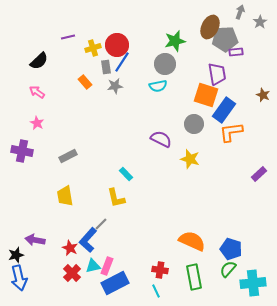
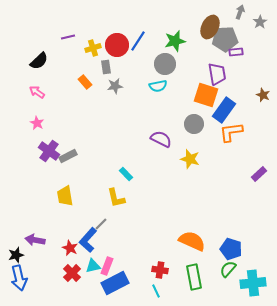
blue line at (122, 62): moved 16 px right, 21 px up
purple cross at (22, 151): moved 27 px right; rotated 25 degrees clockwise
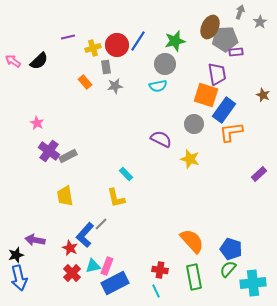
pink arrow at (37, 92): moved 24 px left, 31 px up
blue L-shape at (88, 240): moved 3 px left, 5 px up
orange semicircle at (192, 241): rotated 24 degrees clockwise
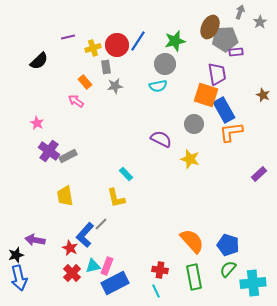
pink arrow at (13, 61): moved 63 px right, 40 px down
blue rectangle at (224, 110): rotated 65 degrees counterclockwise
blue pentagon at (231, 249): moved 3 px left, 4 px up
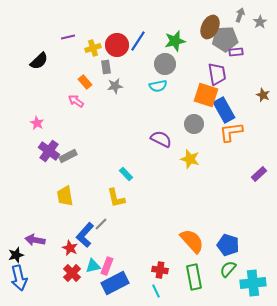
gray arrow at (240, 12): moved 3 px down
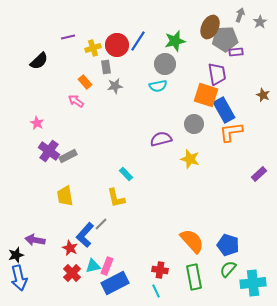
purple semicircle at (161, 139): rotated 40 degrees counterclockwise
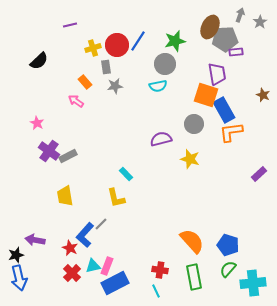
purple line at (68, 37): moved 2 px right, 12 px up
